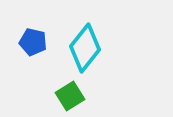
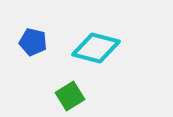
cyan diamond: moved 11 px right; rotated 66 degrees clockwise
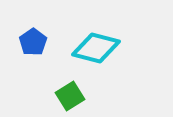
blue pentagon: rotated 24 degrees clockwise
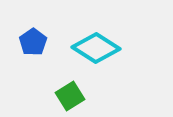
cyan diamond: rotated 18 degrees clockwise
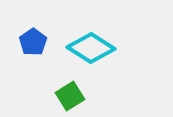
cyan diamond: moved 5 px left
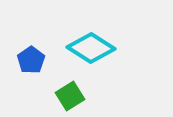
blue pentagon: moved 2 px left, 18 px down
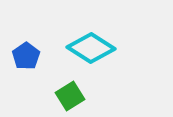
blue pentagon: moved 5 px left, 4 px up
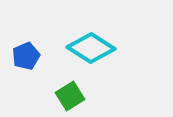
blue pentagon: rotated 12 degrees clockwise
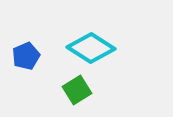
green square: moved 7 px right, 6 px up
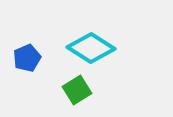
blue pentagon: moved 1 px right, 2 px down
